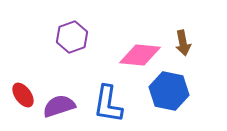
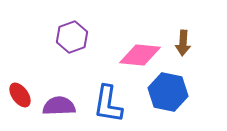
brown arrow: rotated 15 degrees clockwise
blue hexagon: moved 1 px left, 1 px down
red ellipse: moved 3 px left
purple semicircle: rotated 16 degrees clockwise
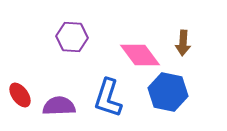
purple hexagon: rotated 24 degrees clockwise
pink diamond: rotated 48 degrees clockwise
blue L-shape: moved 6 px up; rotated 9 degrees clockwise
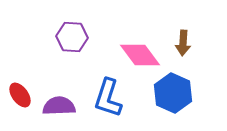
blue hexagon: moved 5 px right, 1 px down; rotated 12 degrees clockwise
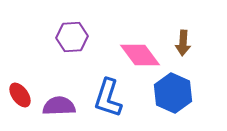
purple hexagon: rotated 8 degrees counterclockwise
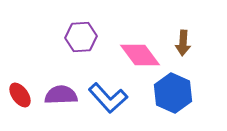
purple hexagon: moved 9 px right
blue L-shape: rotated 60 degrees counterclockwise
purple semicircle: moved 2 px right, 11 px up
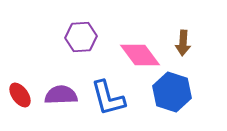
blue hexagon: moved 1 px left, 1 px up; rotated 6 degrees counterclockwise
blue L-shape: rotated 27 degrees clockwise
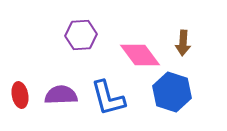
purple hexagon: moved 2 px up
red ellipse: rotated 25 degrees clockwise
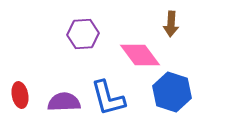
purple hexagon: moved 2 px right, 1 px up
brown arrow: moved 12 px left, 19 px up
purple semicircle: moved 3 px right, 7 px down
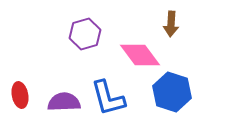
purple hexagon: moved 2 px right; rotated 12 degrees counterclockwise
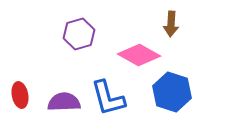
purple hexagon: moved 6 px left
pink diamond: moved 1 px left; rotated 24 degrees counterclockwise
